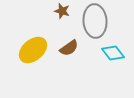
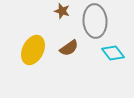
yellow ellipse: rotated 24 degrees counterclockwise
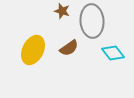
gray ellipse: moved 3 px left
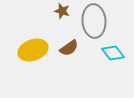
gray ellipse: moved 2 px right
yellow ellipse: rotated 44 degrees clockwise
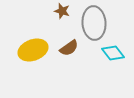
gray ellipse: moved 2 px down
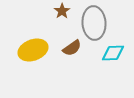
brown star: rotated 21 degrees clockwise
brown semicircle: moved 3 px right
cyan diamond: rotated 55 degrees counterclockwise
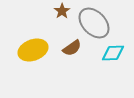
gray ellipse: rotated 40 degrees counterclockwise
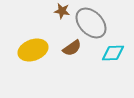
brown star: rotated 28 degrees counterclockwise
gray ellipse: moved 3 px left
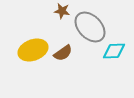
gray ellipse: moved 1 px left, 4 px down
brown semicircle: moved 9 px left, 5 px down
cyan diamond: moved 1 px right, 2 px up
